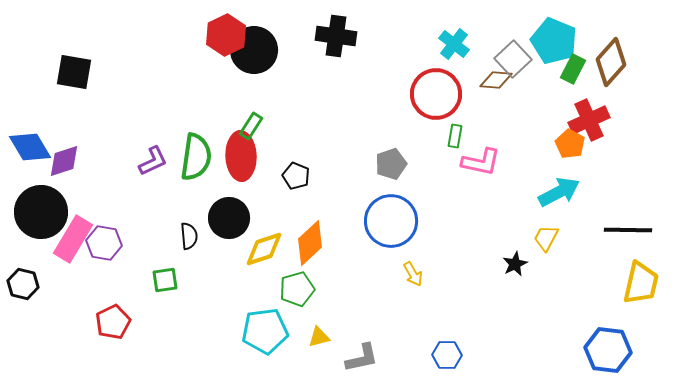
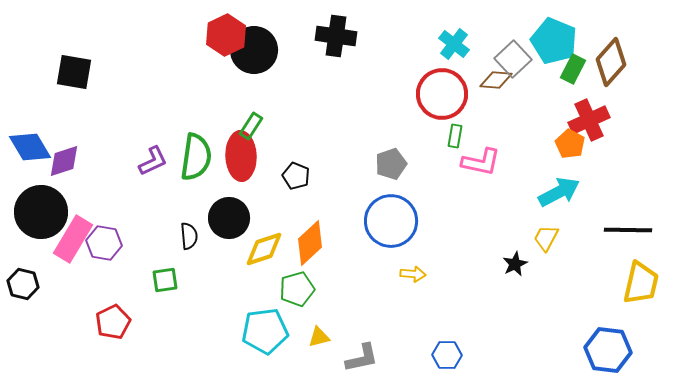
red circle at (436, 94): moved 6 px right
yellow arrow at (413, 274): rotated 55 degrees counterclockwise
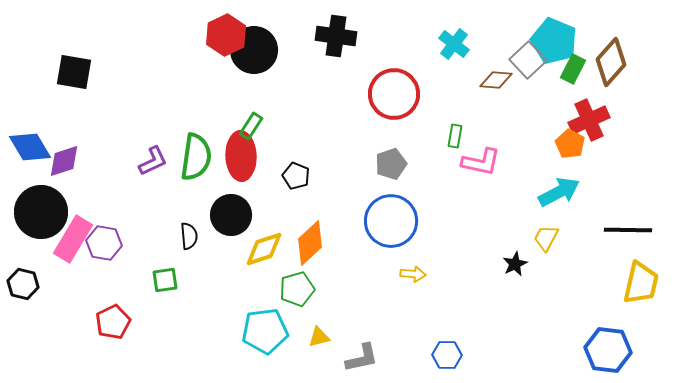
gray square at (513, 59): moved 15 px right, 1 px down
red circle at (442, 94): moved 48 px left
black circle at (229, 218): moved 2 px right, 3 px up
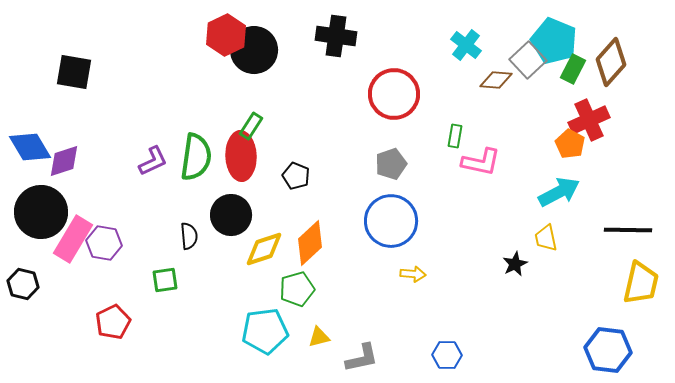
cyan cross at (454, 44): moved 12 px right, 1 px down
yellow trapezoid at (546, 238): rotated 40 degrees counterclockwise
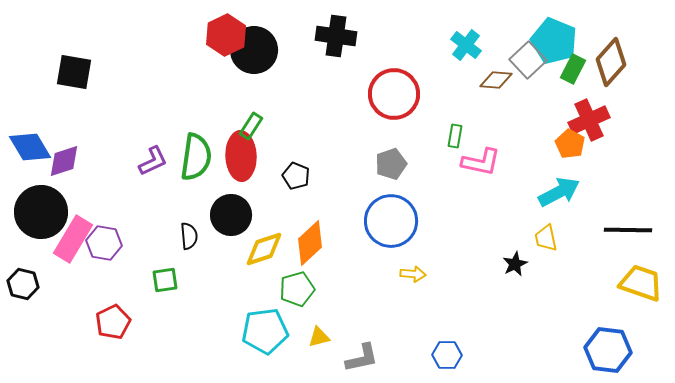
yellow trapezoid at (641, 283): rotated 84 degrees counterclockwise
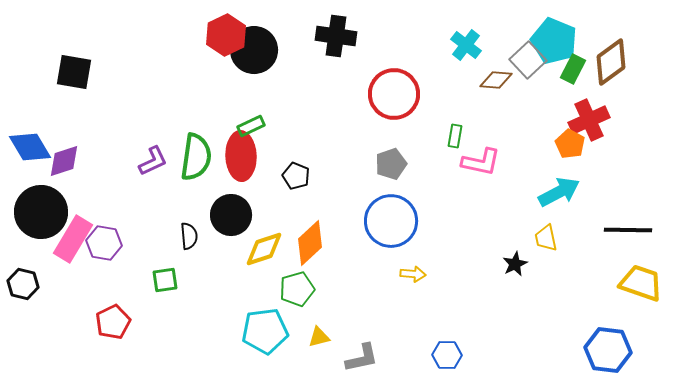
brown diamond at (611, 62): rotated 12 degrees clockwise
green rectangle at (251, 126): rotated 32 degrees clockwise
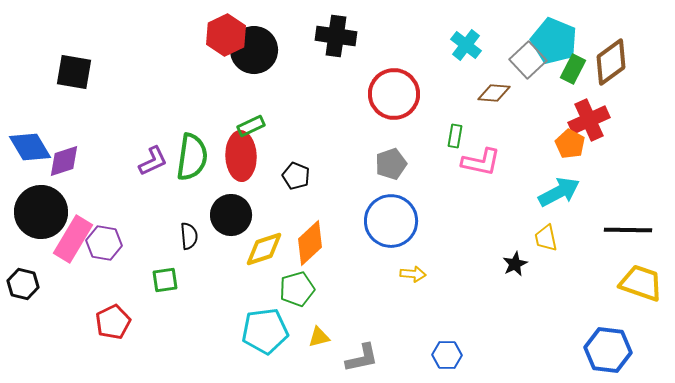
brown diamond at (496, 80): moved 2 px left, 13 px down
green semicircle at (196, 157): moved 4 px left
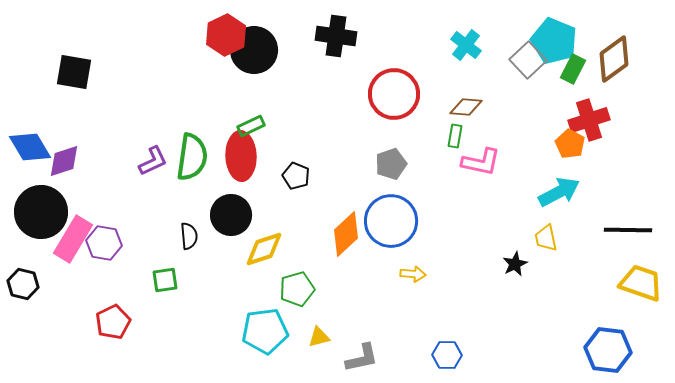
brown diamond at (611, 62): moved 3 px right, 3 px up
brown diamond at (494, 93): moved 28 px left, 14 px down
red cross at (589, 120): rotated 6 degrees clockwise
orange diamond at (310, 243): moved 36 px right, 9 px up
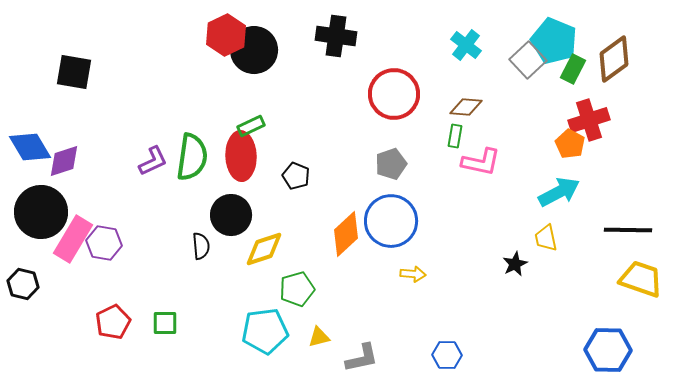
black semicircle at (189, 236): moved 12 px right, 10 px down
green square at (165, 280): moved 43 px down; rotated 8 degrees clockwise
yellow trapezoid at (641, 283): moved 4 px up
blue hexagon at (608, 350): rotated 6 degrees counterclockwise
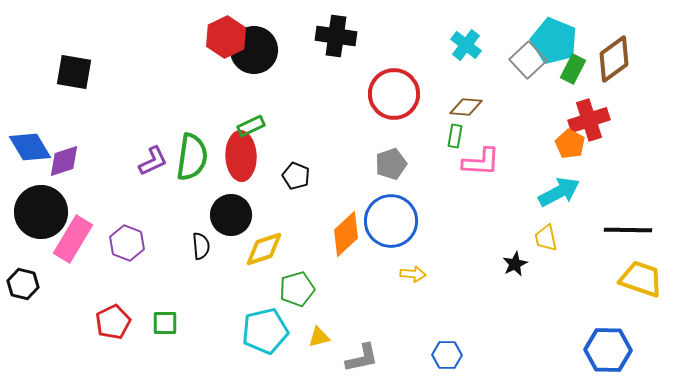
red hexagon at (226, 35): moved 2 px down
pink L-shape at (481, 162): rotated 9 degrees counterclockwise
purple hexagon at (104, 243): moved 23 px right; rotated 12 degrees clockwise
cyan pentagon at (265, 331): rotated 6 degrees counterclockwise
